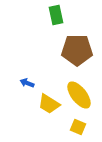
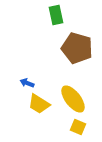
brown pentagon: moved 2 px up; rotated 16 degrees clockwise
yellow ellipse: moved 6 px left, 4 px down
yellow trapezoid: moved 10 px left
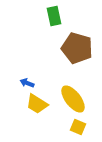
green rectangle: moved 2 px left, 1 px down
yellow trapezoid: moved 2 px left
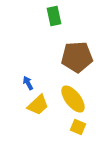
brown pentagon: moved 9 px down; rotated 20 degrees counterclockwise
blue arrow: moved 1 px right; rotated 40 degrees clockwise
yellow trapezoid: moved 1 px right, 1 px down; rotated 75 degrees counterclockwise
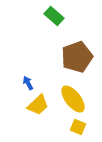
green rectangle: rotated 36 degrees counterclockwise
brown pentagon: rotated 16 degrees counterclockwise
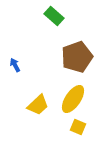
blue arrow: moved 13 px left, 18 px up
yellow ellipse: rotated 72 degrees clockwise
